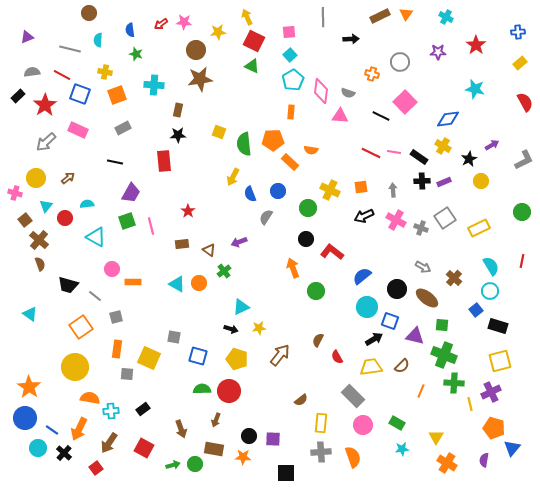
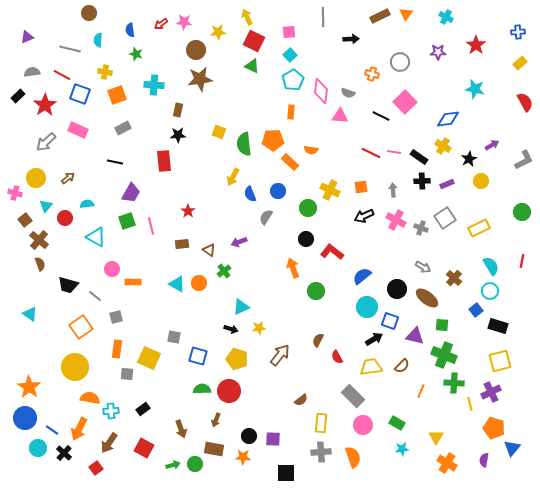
purple rectangle at (444, 182): moved 3 px right, 2 px down
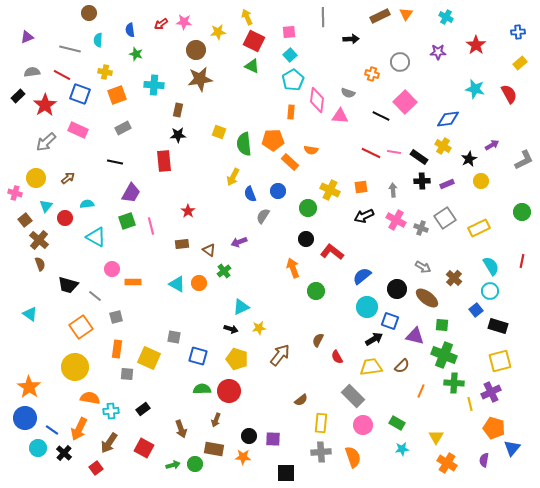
pink diamond at (321, 91): moved 4 px left, 9 px down
red semicircle at (525, 102): moved 16 px left, 8 px up
gray semicircle at (266, 217): moved 3 px left, 1 px up
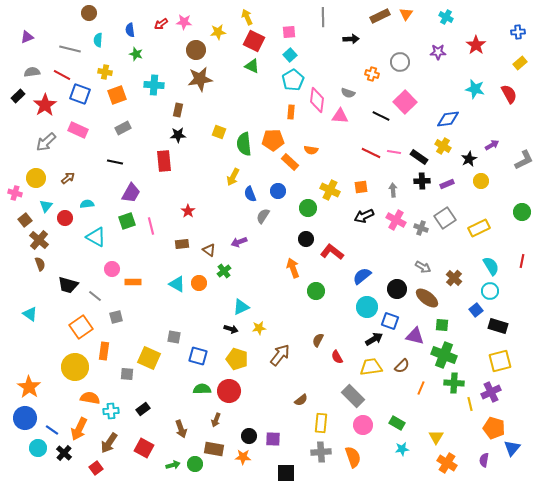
orange rectangle at (117, 349): moved 13 px left, 2 px down
orange line at (421, 391): moved 3 px up
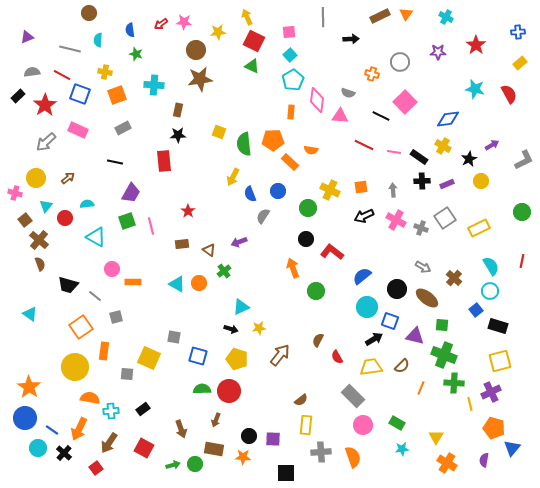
red line at (371, 153): moved 7 px left, 8 px up
yellow rectangle at (321, 423): moved 15 px left, 2 px down
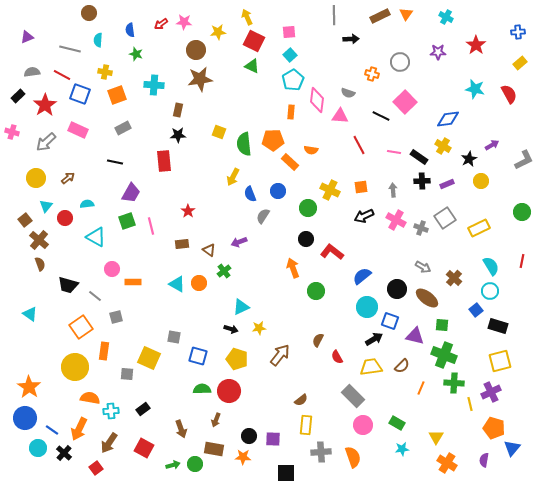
gray line at (323, 17): moved 11 px right, 2 px up
red line at (364, 145): moved 5 px left; rotated 36 degrees clockwise
pink cross at (15, 193): moved 3 px left, 61 px up
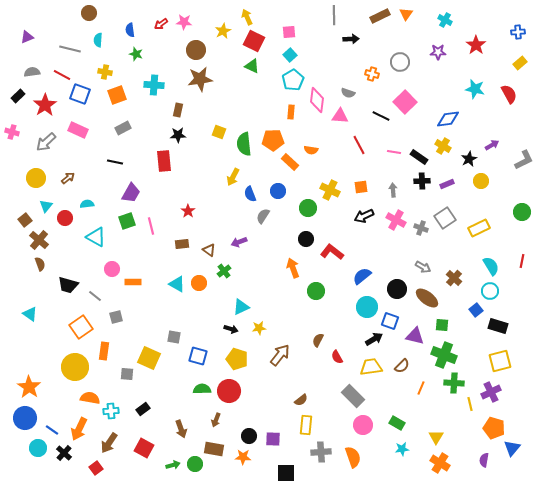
cyan cross at (446, 17): moved 1 px left, 3 px down
yellow star at (218, 32): moved 5 px right, 1 px up; rotated 21 degrees counterclockwise
orange cross at (447, 463): moved 7 px left
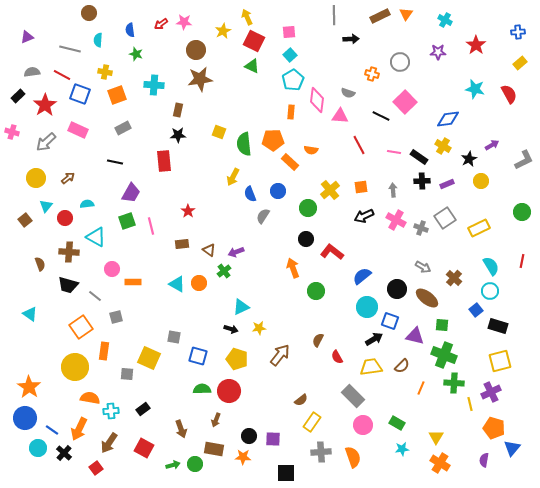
yellow cross at (330, 190): rotated 24 degrees clockwise
brown cross at (39, 240): moved 30 px right, 12 px down; rotated 36 degrees counterclockwise
purple arrow at (239, 242): moved 3 px left, 10 px down
yellow rectangle at (306, 425): moved 6 px right, 3 px up; rotated 30 degrees clockwise
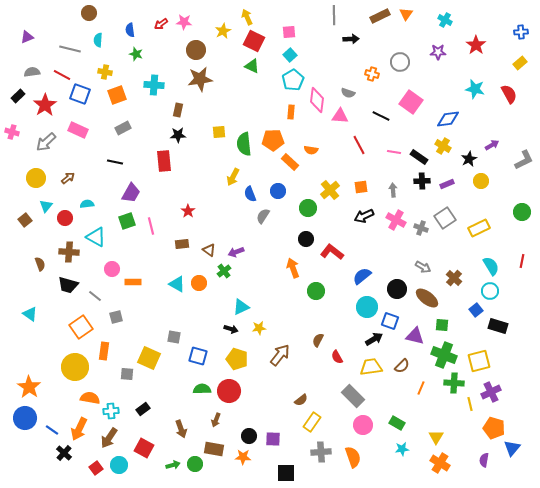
blue cross at (518, 32): moved 3 px right
pink square at (405, 102): moved 6 px right; rotated 10 degrees counterclockwise
yellow square at (219, 132): rotated 24 degrees counterclockwise
yellow square at (500, 361): moved 21 px left
brown arrow at (109, 443): moved 5 px up
cyan circle at (38, 448): moved 81 px right, 17 px down
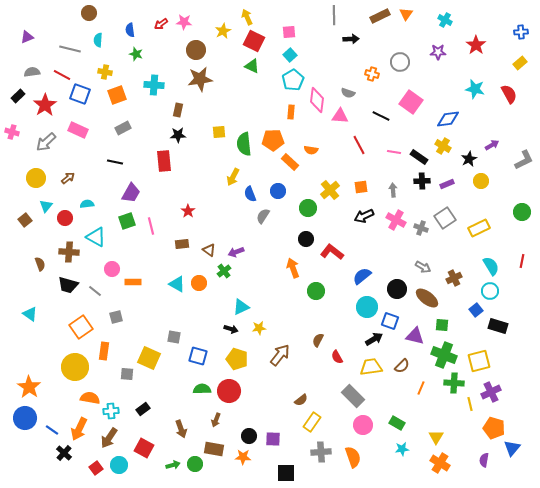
brown cross at (454, 278): rotated 21 degrees clockwise
gray line at (95, 296): moved 5 px up
